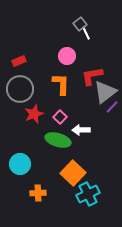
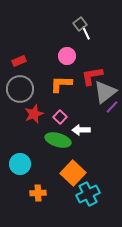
orange L-shape: rotated 90 degrees counterclockwise
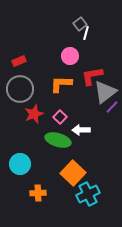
white line: rotated 40 degrees clockwise
pink circle: moved 3 px right
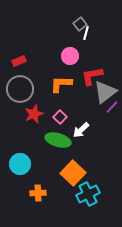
white arrow: rotated 42 degrees counterclockwise
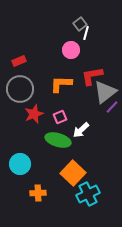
pink circle: moved 1 px right, 6 px up
pink square: rotated 24 degrees clockwise
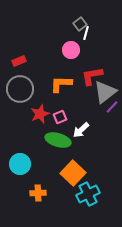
red star: moved 6 px right
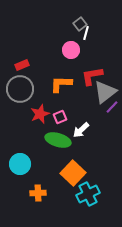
red rectangle: moved 3 px right, 4 px down
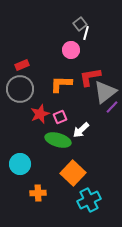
red L-shape: moved 2 px left, 1 px down
cyan cross: moved 1 px right, 6 px down
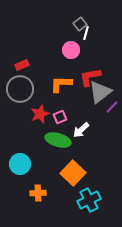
gray triangle: moved 5 px left
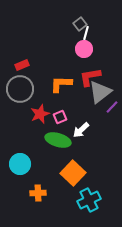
pink circle: moved 13 px right, 1 px up
